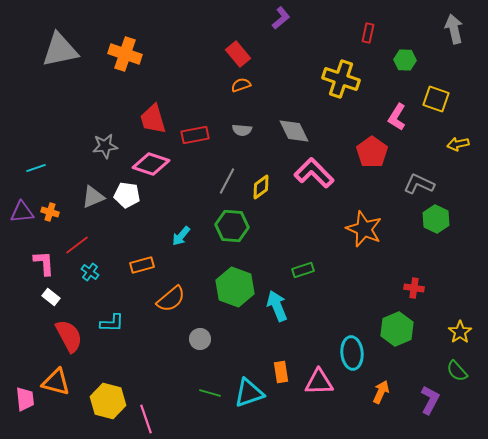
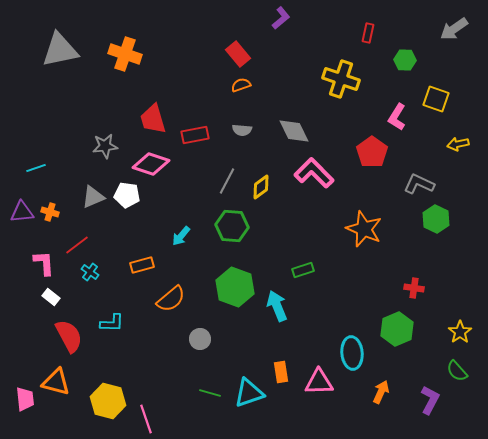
gray arrow at (454, 29): rotated 112 degrees counterclockwise
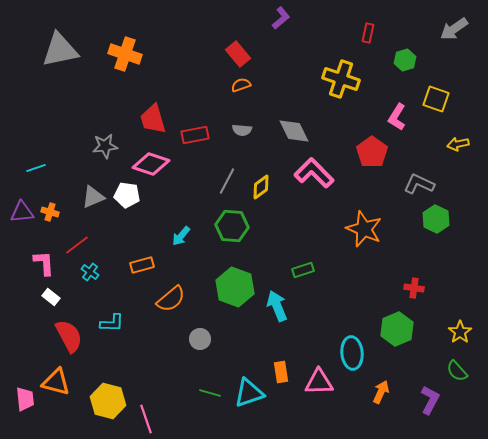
green hexagon at (405, 60): rotated 20 degrees counterclockwise
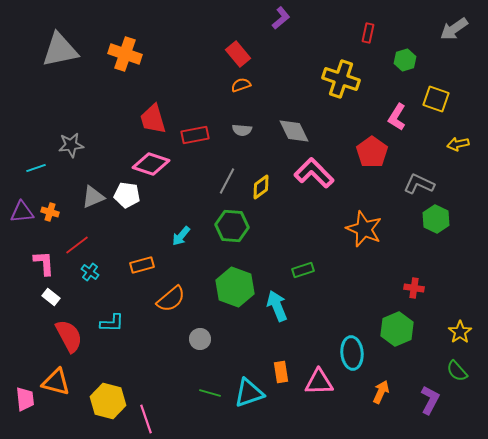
gray star at (105, 146): moved 34 px left, 1 px up
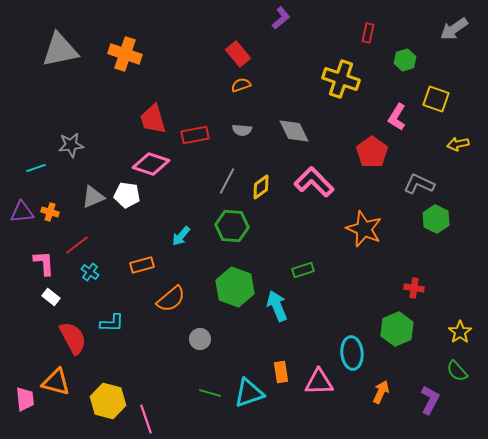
pink L-shape at (314, 173): moved 9 px down
red semicircle at (69, 336): moved 4 px right, 2 px down
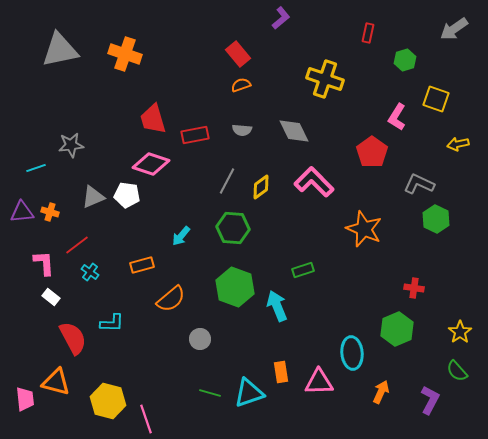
yellow cross at (341, 79): moved 16 px left
green hexagon at (232, 226): moved 1 px right, 2 px down
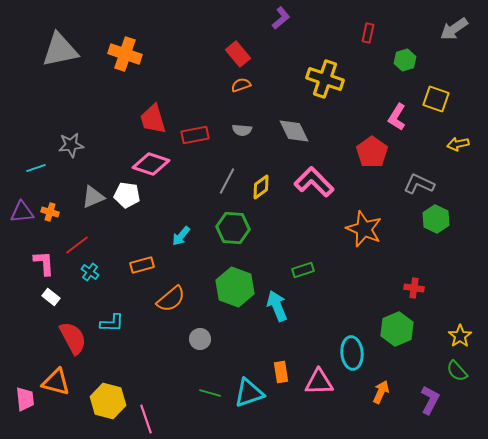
yellow star at (460, 332): moved 4 px down
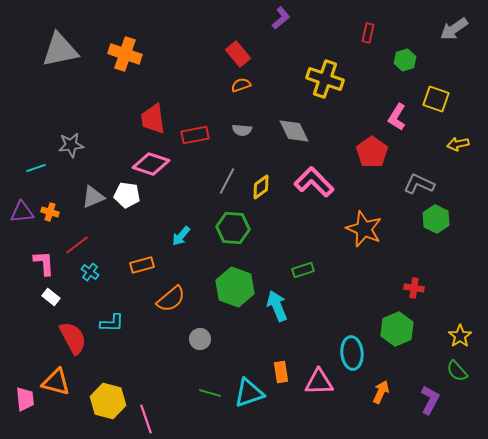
red trapezoid at (153, 119): rotated 8 degrees clockwise
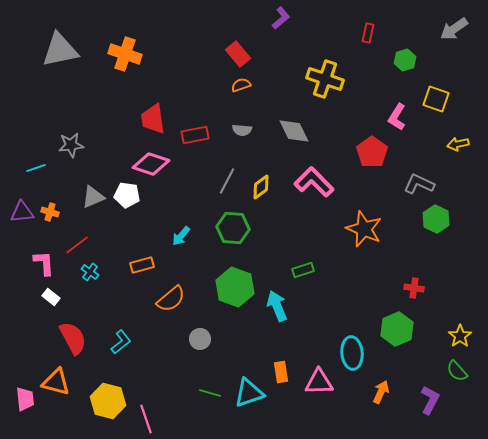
cyan L-shape at (112, 323): moved 9 px right, 19 px down; rotated 40 degrees counterclockwise
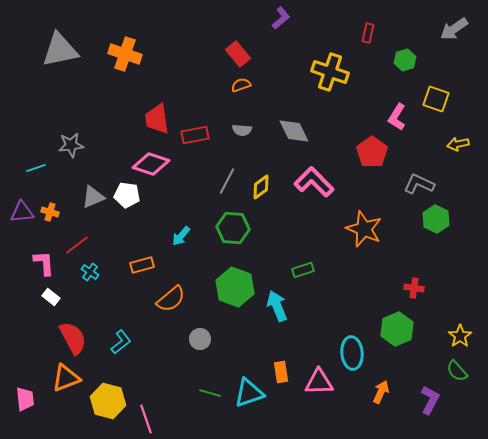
yellow cross at (325, 79): moved 5 px right, 7 px up
red trapezoid at (153, 119): moved 4 px right
orange triangle at (56, 382): moved 10 px right, 4 px up; rotated 36 degrees counterclockwise
